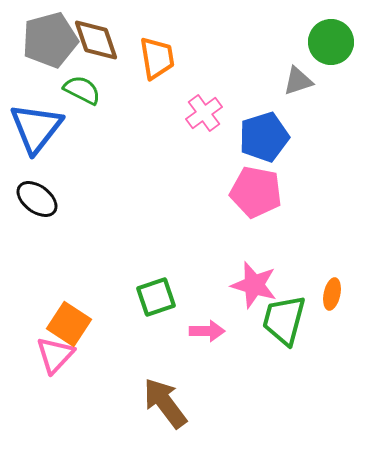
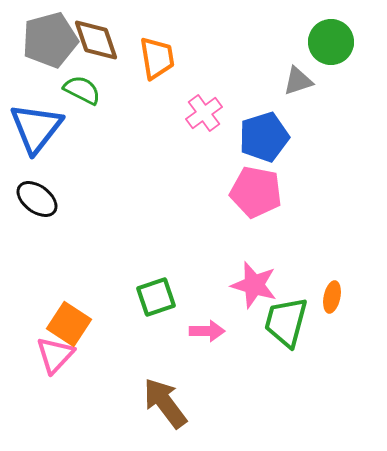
orange ellipse: moved 3 px down
green trapezoid: moved 2 px right, 2 px down
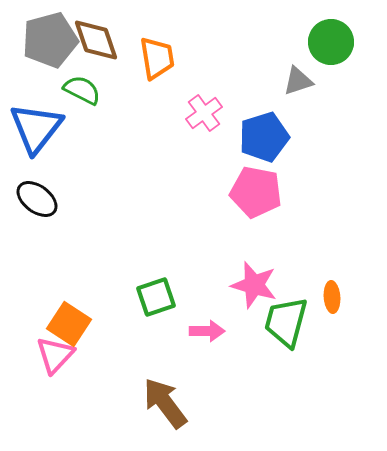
orange ellipse: rotated 16 degrees counterclockwise
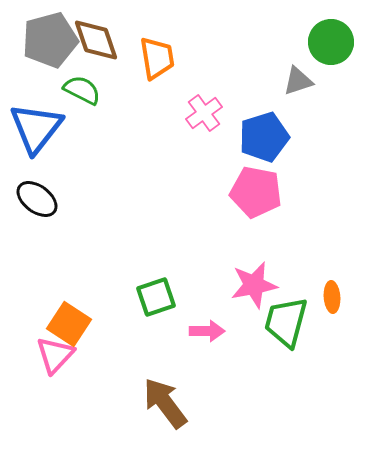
pink star: rotated 27 degrees counterclockwise
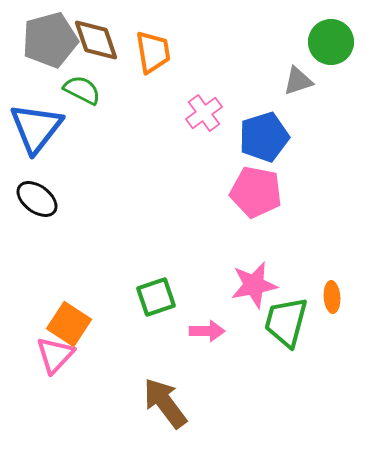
orange trapezoid: moved 4 px left, 6 px up
